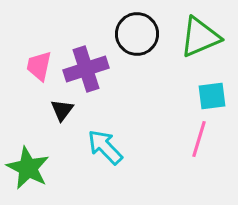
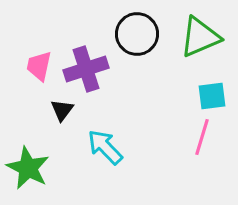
pink line: moved 3 px right, 2 px up
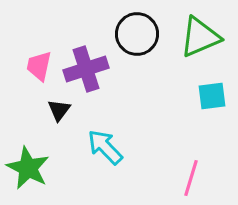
black triangle: moved 3 px left
pink line: moved 11 px left, 41 px down
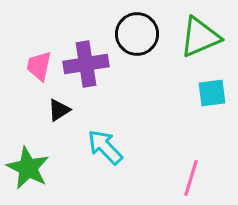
purple cross: moved 5 px up; rotated 9 degrees clockwise
cyan square: moved 3 px up
black triangle: rotated 20 degrees clockwise
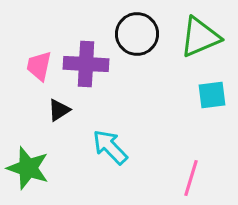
purple cross: rotated 12 degrees clockwise
cyan square: moved 2 px down
cyan arrow: moved 5 px right
green star: rotated 9 degrees counterclockwise
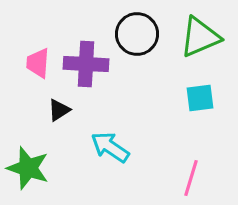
pink trapezoid: moved 1 px left, 3 px up; rotated 8 degrees counterclockwise
cyan square: moved 12 px left, 3 px down
cyan arrow: rotated 12 degrees counterclockwise
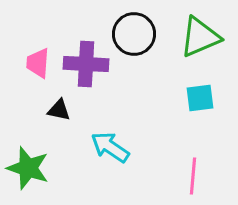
black circle: moved 3 px left
black triangle: rotated 45 degrees clockwise
pink line: moved 2 px right, 2 px up; rotated 12 degrees counterclockwise
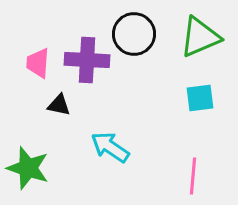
purple cross: moved 1 px right, 4 px up
black triangle: moved 5 px up
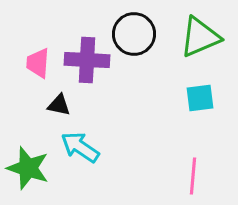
cyan arrow: moved 30 px left
